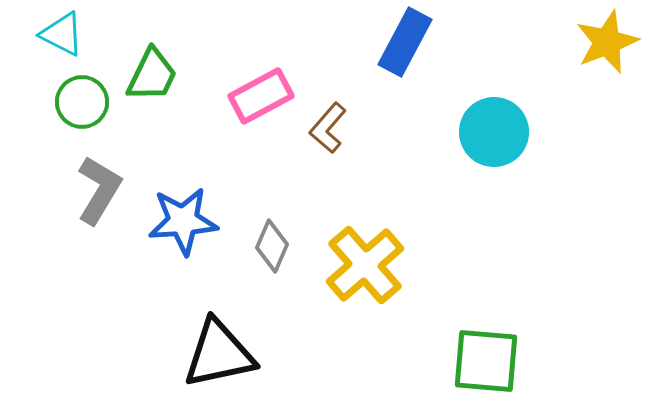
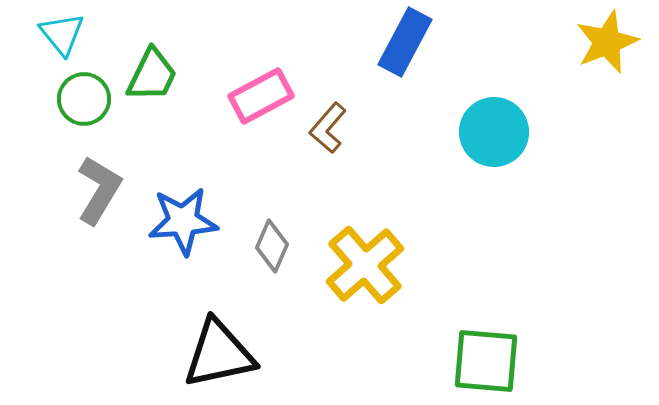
cyan triangle: rotated 24 degrees clockwise
green circle: moved 2 px right, 3 px up
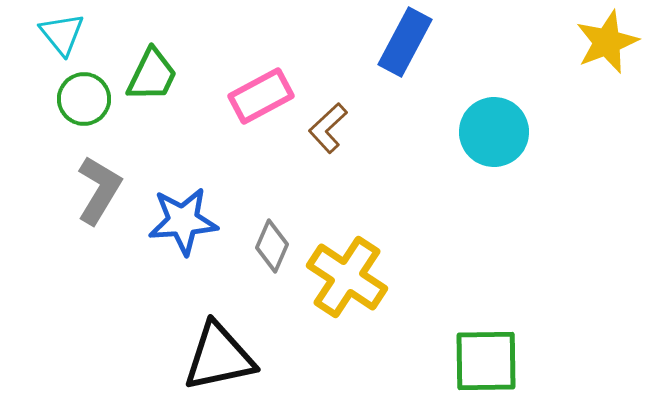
brown L-shape: rotated 6 degrees clockwise
yellow cross: moved 18 px left, 12 px down; rotated 16 degrees counterclockwise
black triangle: moved 3 px down
green square: rotated 6 degrees counterclockwise
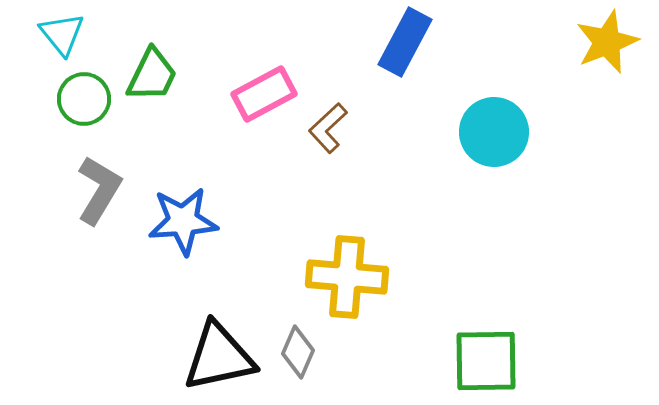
pink rectangle: moved 3 px right, 2 px up
gray diamond: moved 26 px right, 106 px down
yellow cross: rotated 28 degrees counterclockwise
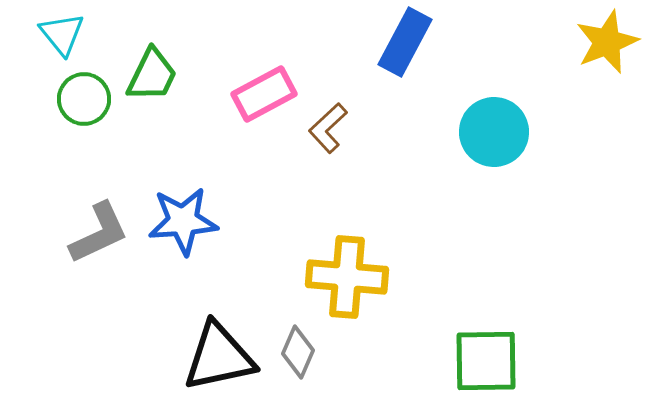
gray L-shape: moved 43 px down; rotated 34 degrees clockwise
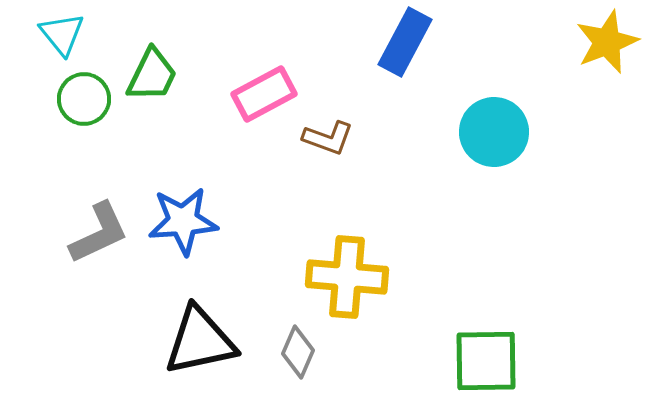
brown L-shape: moved 10 px down; rotated 117 degrees counterclockwise
black triangle: moved 19 px left, 16 px up
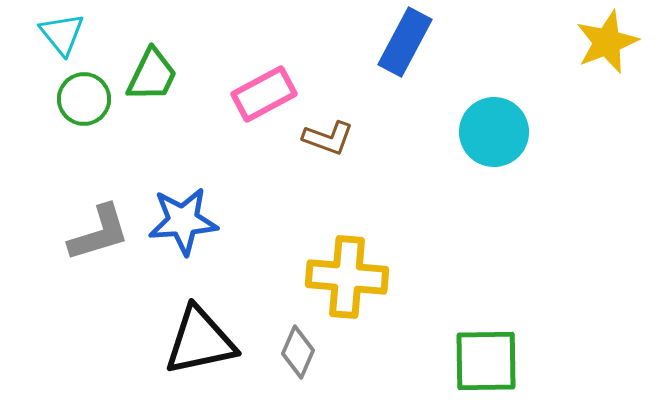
gray L-shape: rotated 8 degrees clockwise
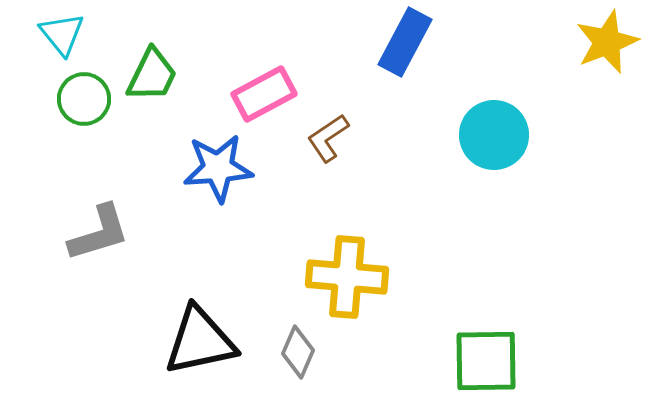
cyan circle: moved 3 px down
brown L-shape: rotated 126 degrees clockwise
blue star: moved 35 px right, 53 px up
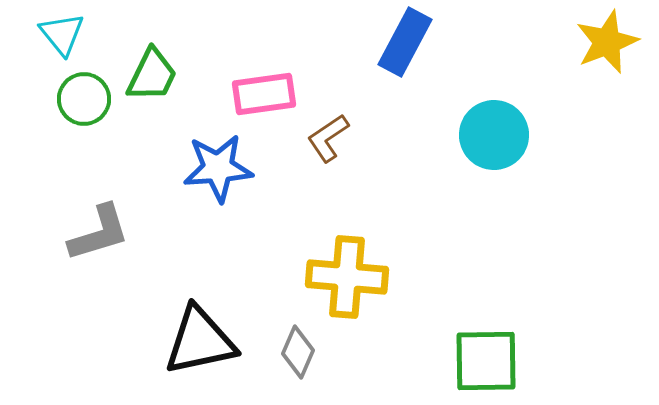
pink rectangle: rotated 20 degrees clockwise
